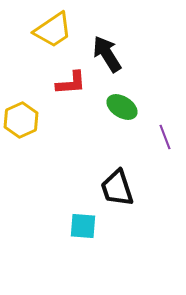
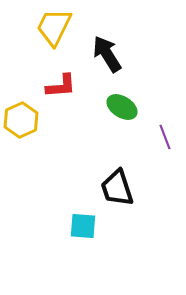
yellow trapezoid: moved 1 px right, 3 px up; rotated 150 degrees clockwise
red L-shape: moved 10 px left, 3 px down
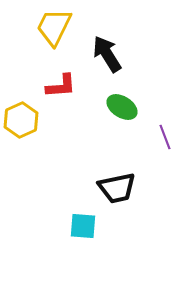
black trapezoid: rotated 84 degrees counterclockwise
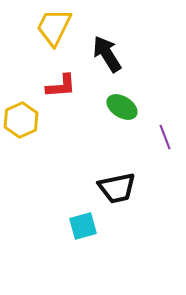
cyan square: rotated 20 degrees counterclockwise
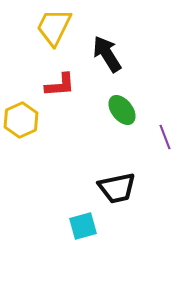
red L-shape: moved 1 px left, 1 px up
green ellipse: moved 3 px down; rotated 20 degrees clockwise
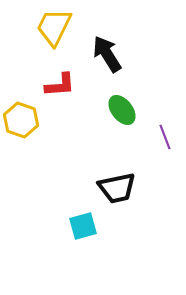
yellow hexagon: rotated 16 degrees counterclockwise
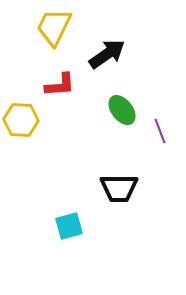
black arrow: rotated 87 degrees clockwise
yellow hexagon: rotated 16 degrees counterclockwise
purple line: moved 5 px left, 6 px up
black trapezoid: moved 2 px right; rotated 12 degrees clockwise
cyan square: moved 14 px left
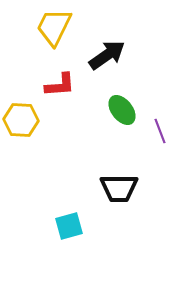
black arrow: moved 1 px down
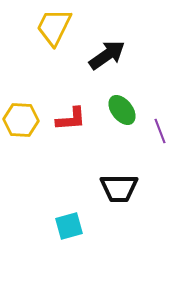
red L-shape: moved 11 px right, 34 px down
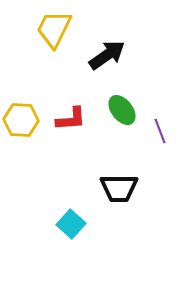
yellow trapezoid: moved 2 px down
cyan square: moved 2 px right, 2 px up; rotated 32 degrees counterclockwise
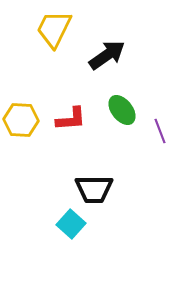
black trapezoid: moved 25 px left, 1 px down
